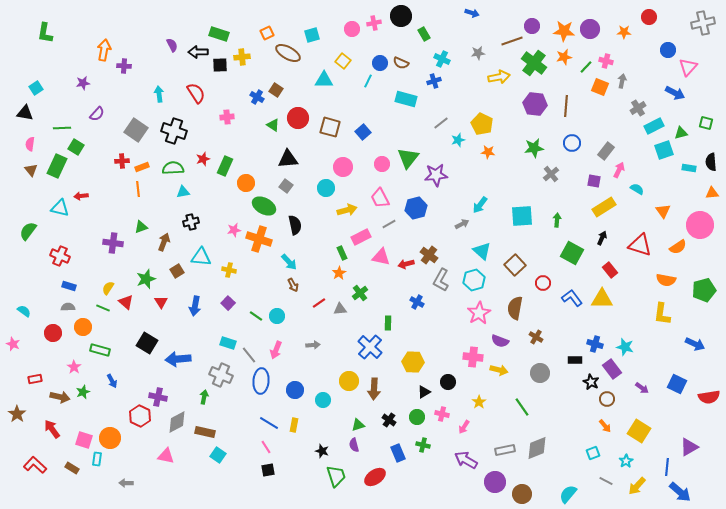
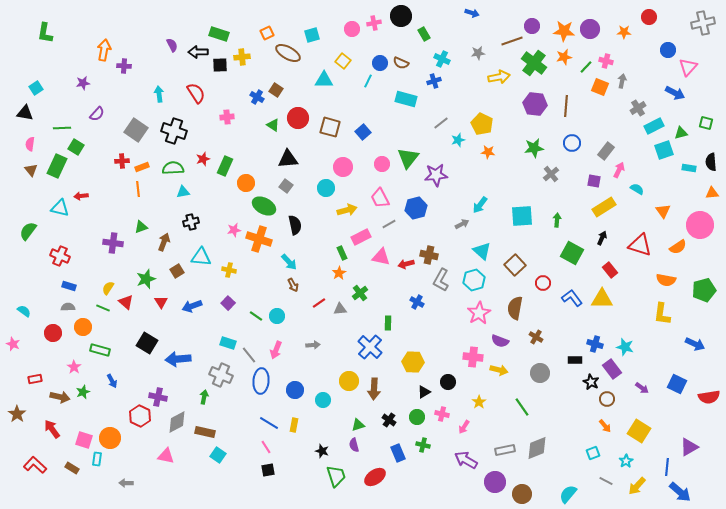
brown cross at (429, 255): rotated 24 degrees counterclockwise
blue arrow at (195, 306): moved 3 px left; rotated 60 degrees clockwise
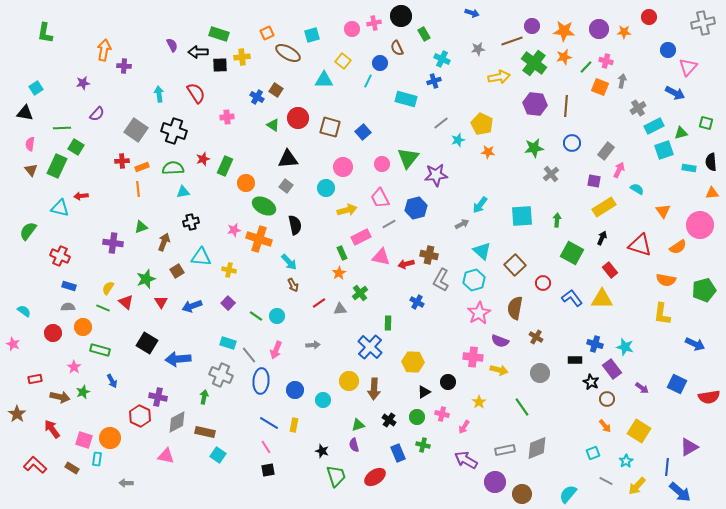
purple circle at (590, 29): moved 9 px right
gray star at (478, 53): moved 4 px up
brown semicircle at (401, 63): moved 4 px left, 15 px up; rotated 42 degrees clockwise
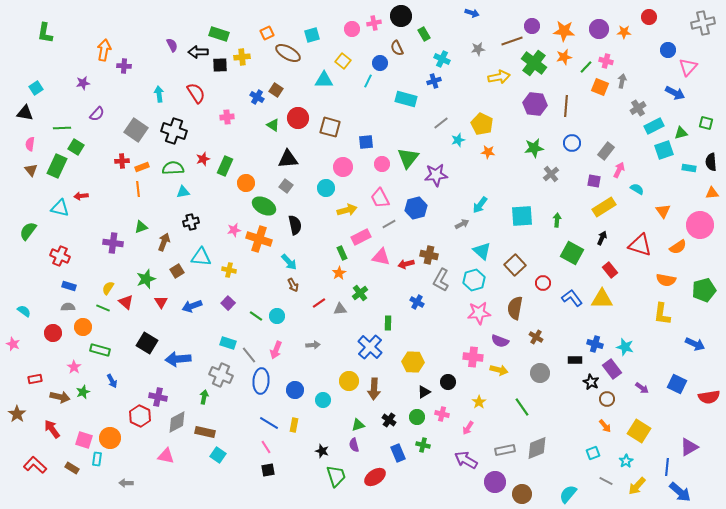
blue square at (363, 132): moved 3 px right, 10 px down; rotated 35 degrees clockwise
pink star at (479, 313): rotated 25 degrees clockwise
pink arrow at (464, 427): moved 4 px right, 1 px down
